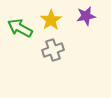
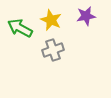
yellow star: rotated 15 degrees counterclockwise
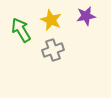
green arrow: moved 1 px right, 2 px down; rotated 30 degrees clockwise
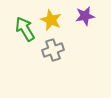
purple star: moved 1 px left
green arrow: moved 4 px right, 1 px up
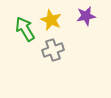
purple star: moved 1 px right
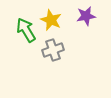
green arrow: moved 1 px right, 1 px down
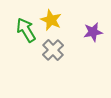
purple star: moved 7 px right, 16 px down
gray cross: rotated 25 degrees counterclockwise
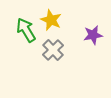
purple star: moved 3 px down
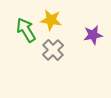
yellow star: rotated 15 degrees counterclockwise
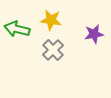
green arrow: moved 9 px left, 1 px up; rotated 45 degrees counterclockwise
purple star: moved 1 px right, 1 px up
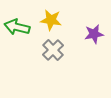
green arrow: moved 2 px up
